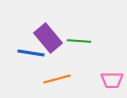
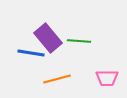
pink trapezoid: moved 5 px left, 2 px up
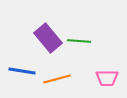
blue line: moved 9 px left, 18 px down
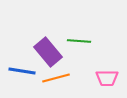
purple rectangle: moved 14 px down
orange line: moved 1 px left, 1 px up
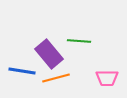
purple rectangle: moved 1 px right, 2 px down
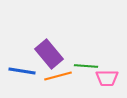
green line: moved 7 px right, 25 px down
orange line: moved 2 px right, 2 px up
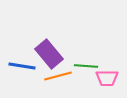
blue line: moved 5 px up
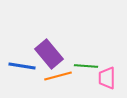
pink trapezoid: rotated 90 degrees clockwise
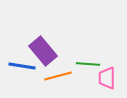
purple rectangle: moved 6 px left, 3 px up
green line: moved 2 px right, 2 px up
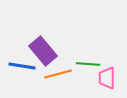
orange line: moved 2 px up
